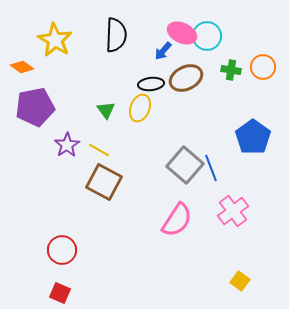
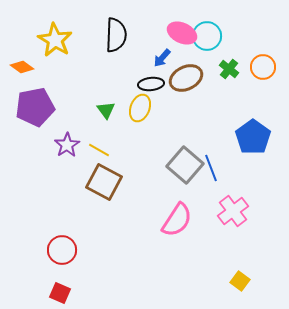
blue arrow: moved 1 px left, 7 px down
green cross: moved 2 px left, 1 px up; rotated 30 degrees clockwise
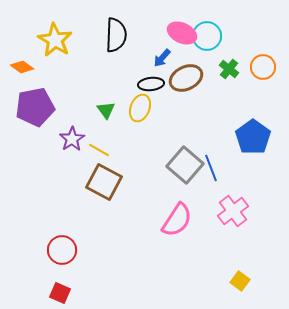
purple star: moved 5 px right, 6 px up
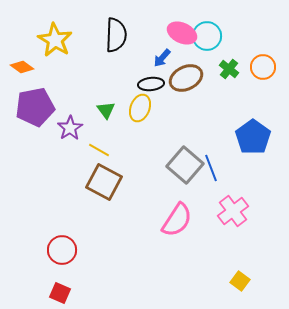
purple star: moved 2 px left, 11 px up
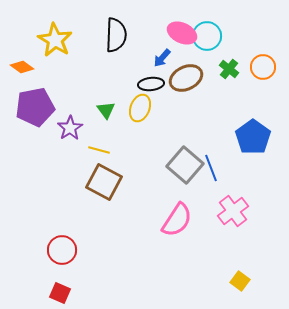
yellow line: rotated 15 degrees counterclockwise
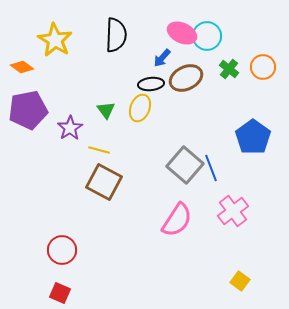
purple pentagon: moved 7 px left, 3 px down
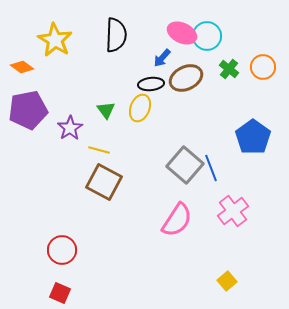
yellow square: moved 13 px left; rotated 12 degrees clockwise
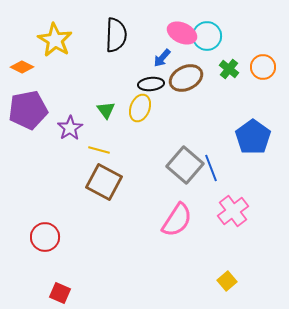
orange diamond: rotated 10 degrees counterclockwise
red circle: moved 17 px left, 13 px up
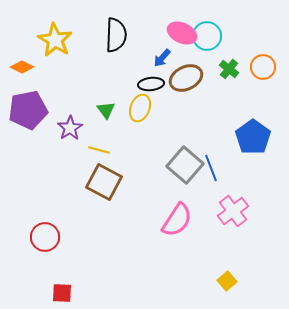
red square: moved 2 px right; rotated 20 degrees counterclockwise
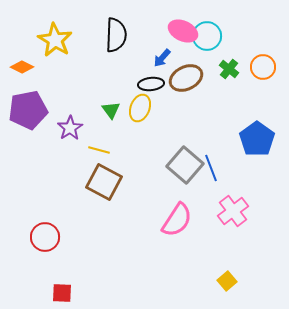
pink ellipse: moved 1 px right, 2 px up
green triangle: moved 5 px right
blue pentagon: moved 4 px right, 2 px down
